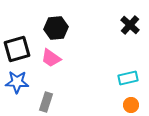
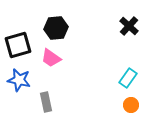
black cross: moved 1 px left, 1 px down
black square: moved 1 px right, 4 px up
cyan rectangle: rotated 42 degrees counterclockwise
blue star: moved 2 px right, 2 px up; rotated 10 degrees clockwise
gray rectangle: rotated 30 degrees counterclockwise
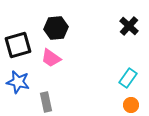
blue star: moved 1 px left, 2 px down
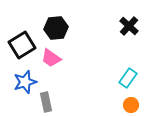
black square: moved 4 px right; rotated 16 degrees counterclockwise
blue star: moved 7 px right; rotated 30 degrees counterclockwise
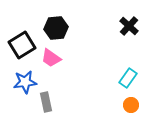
blue star: rotated 10 degrees clockwise
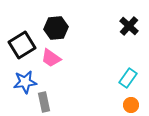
gray rectangle: moved 2 px left
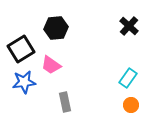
black square: moved 1 px left, 4 px down
pink trapezoid: moved 7 px down
blue star: moved 1 px left
gray rectangle: moved 21 px right
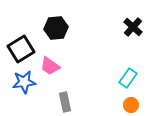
black cross: moved 4 px right, 1 px down
pink trapezoid: moved 1 px left, 1 px down
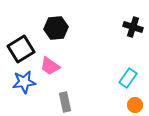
black cross: rotated 24 degrees counterclockwise
orange circle: moved 4 px right
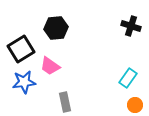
black cross: moved 2 px left, 1 px up
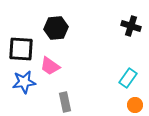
black square: rotated 36 degrees clockwise
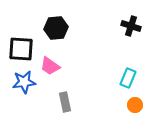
cyan rectangle: rotated 12 degrees counterclockwise
